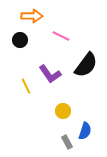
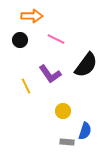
pink line: moved 5 px left, 3 px down
gray rectangle: rotated 56 degrees counterclockwise
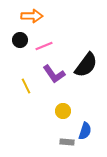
pink line: moved 12 px left, 7 px down; rotated 48 degrees counterclockwise
purple L-shape: moved 4 px right
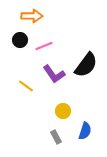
yellow line: rotated 28 degrees counterclockwise
gray rectangle: moved 11 px left, 5 px up; rotated 56 degrees clockwise
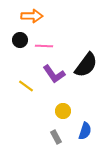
pink line: rotated 24 degrees clockwise
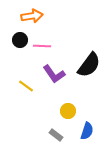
orange arrow: rotated 10 degrees counterclockwise
pink line: moved 2 px left
black semicircle: moved 3 px right
yellow circle: moved 5 px right
blue semicircle: moved 2 px right
gray rectangle: moved 2 px up; rotated 24 degrees counterclockwise
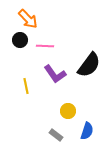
orange arrow: moved 4 px left, 3 px down; rotated 55 degrees clockwise
pink line: moved 3 px right
purple L-shape: moved 1 px right
yellow line: rotated 42 degrees clockwise
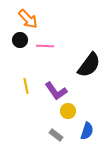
purple L-shape: moved 1 px right, 17 px down
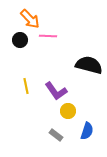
orange arrow: moved 2 px right
pink line: moved 3 px right, 10 px up
black semicircle: rotated 112 degrees counterclockwise
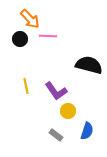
black circle: moved 1 px up
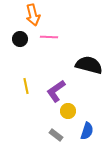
orange arrow: moved 3 px right, 4 px up; rotated 30 degrees clockwise
pink line: moved 1 px right, 1 px down
purple L-shape: rotated 90 degrees clockwise
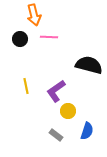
orange arrow: moved 1 px right
